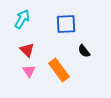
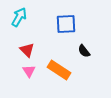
cyan arrow: moved 3 px left, 2 px up
orange rectangle: rotated 20 degrees counterclockwise
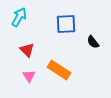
black semicircle: moved 9 px right, 9 px up
pink triangle: moved 5 px down
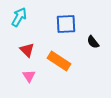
orange rectangle: moved 9 px up
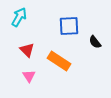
blue square: moved 3 px right, 2 px down
black semicircle: moved 2 px right
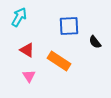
red triangle: rotated 14 degrees counterclockwise
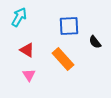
orange rectangle: moved 4 px right, 2 px up; rotated 15 degrees clockwise
pink triangle: moved 1 px up
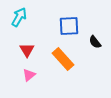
red triangle: rotated 28 degrees clockwise
pink triangle: rotated 24 degrees clockwise
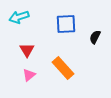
cyan arrow: rotated 138 degrees counterclockwise
blue square: moved 3 px left, 2 px up
black semicircle: moved 5 px up; rotated 64 degrees clockwise
orange rectangle: moved 9 px down
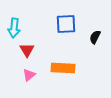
cyan arrow: moved 5 px left, 11 px down; rotated 66 degrees counterclockwise
orange rectangle: rotated 45 degrees counterclockwise
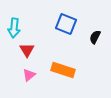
blue square: rotated 25 degrees clockwise
orange rectangle: moved 2 px down; rotated 15 degrees clockwise
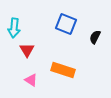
pink triangle: moved 2 px right, 5 px down; rotated 48 degrees counterclockwise
